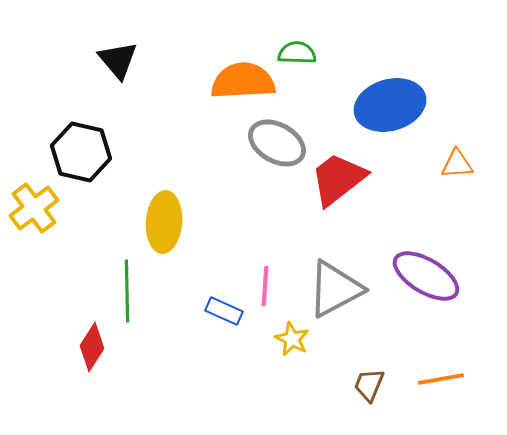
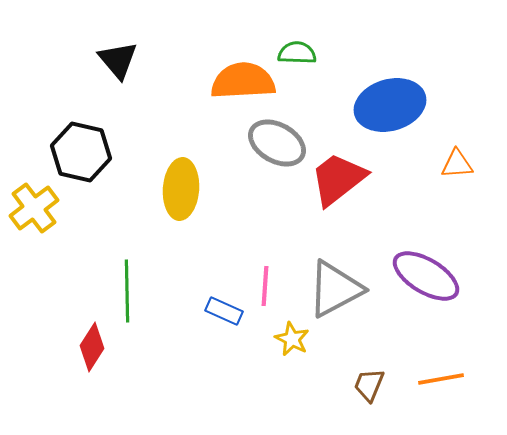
yellow ellipse: moved 17 px right, 33 px up
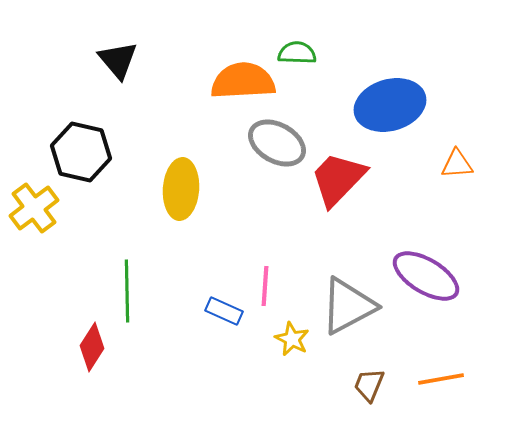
red trapezoid: rotated 8 degrees counterclockwise
gray triangle: moved 13 px right, 17 px down
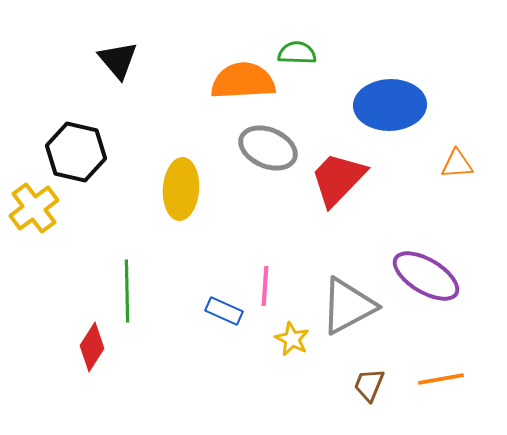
blue ellipse: rotated 14 degrees clockwise
gray ellipse: moved 9 px left, 5 px down; rotated 6 degrees counterclockwise
black hexagon: moved 5 px left
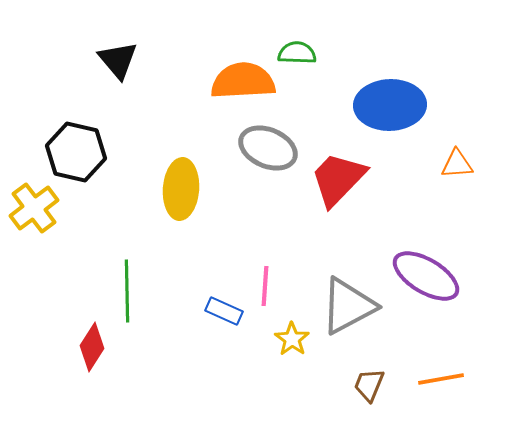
yellow star: rotated 8 degrees clockwise
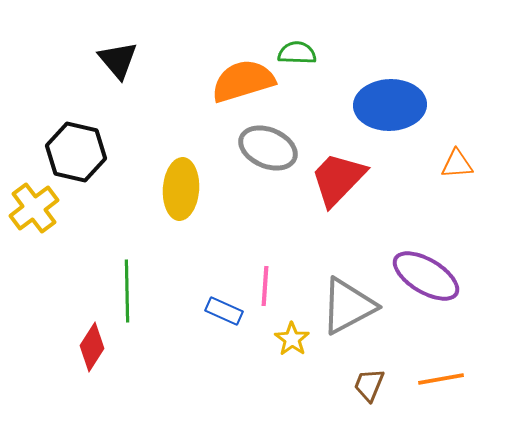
orange semicircle: rotated 14 degrees counterclockwise
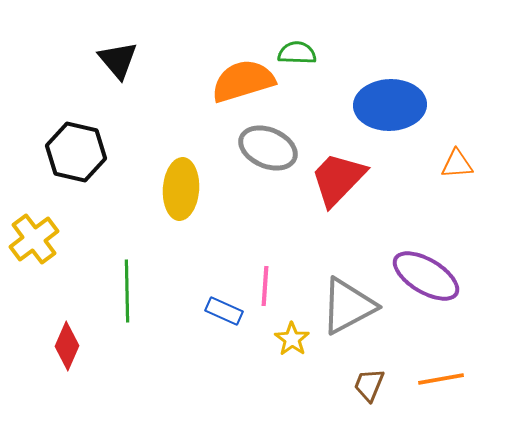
yellow cross: moved 31 px down
red diamond: moved 25 px left, 1 px up; rotated 9 degrees counterclockwise
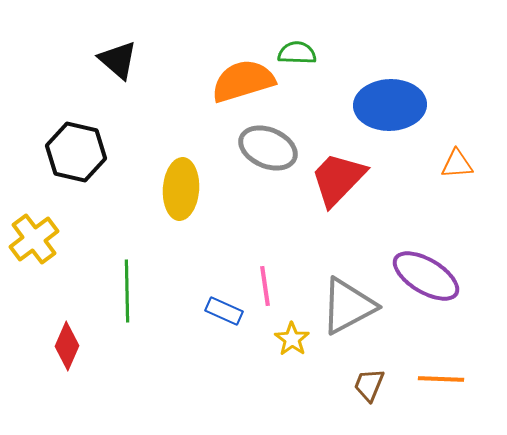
black triangle: rotated 9 degrees counterclockwise
pink line: rotated 12 degrees counterclockwise
orange line: rotated 12 degrees clockwise
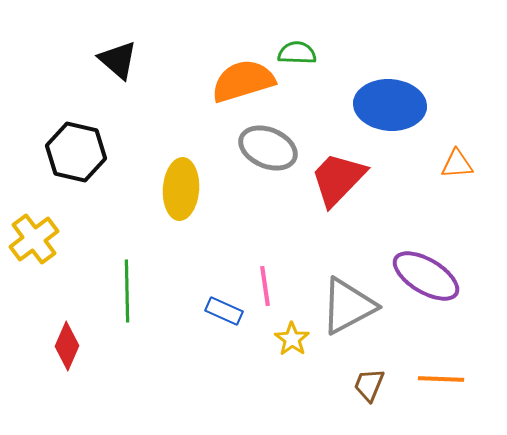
blue ellipse: rotated 6 degrees clockwise
